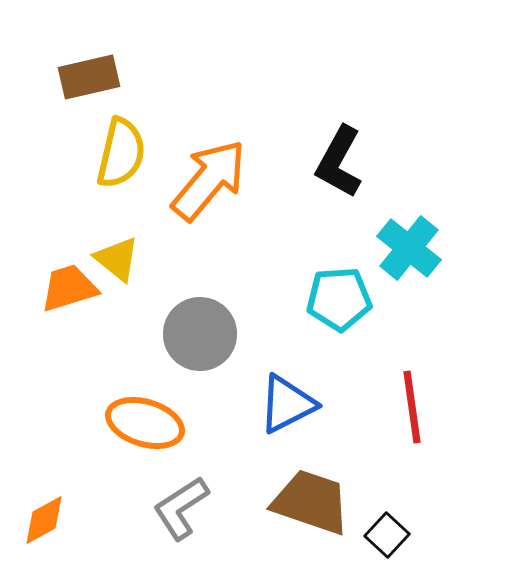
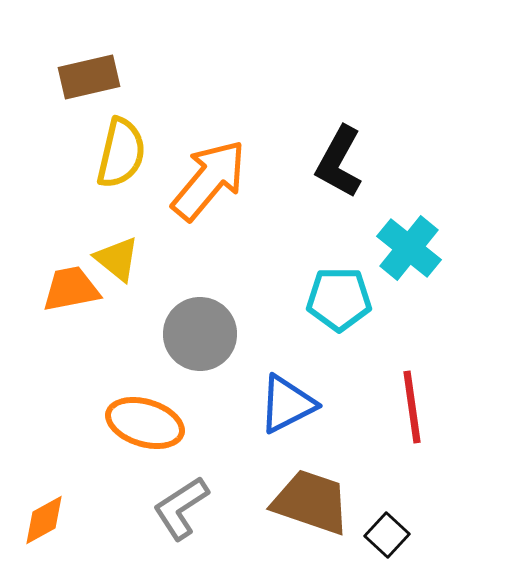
orange trapezoid: moved 2 px right, 1 px down; rotated 6 degrees clockwise
cyan pentagon: rotated 4 degrees clockwise
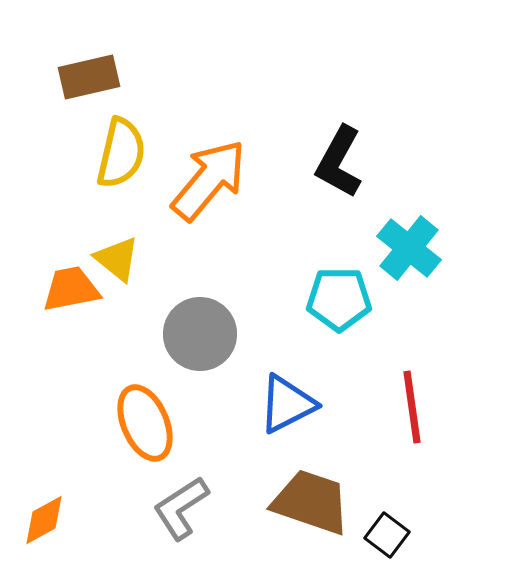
orange ellipse: rotated 50 degrees clockwise
black square: rotated 6 degrees counterclockwise
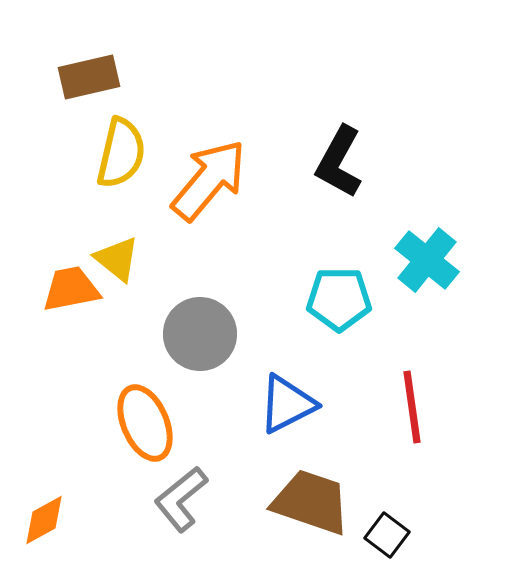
cyan cross: moved 18 px right, 12 px down
gray L-shape: moved 9 px up; rotated 6 degrees counterclockwise
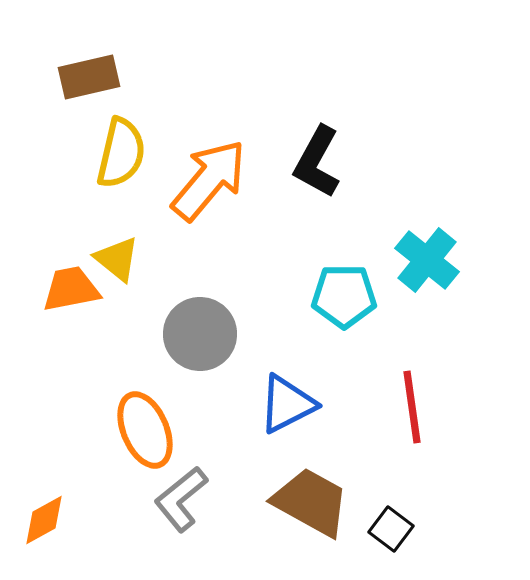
black L-shape: moved 22 px left
cyan pentagon: moved 5 px right, 3 px up
orange ellipse: moved 7 px down
brown trapezoid: rotated 10 degrees clockwise
black square: moved 4 px right, 6 px up
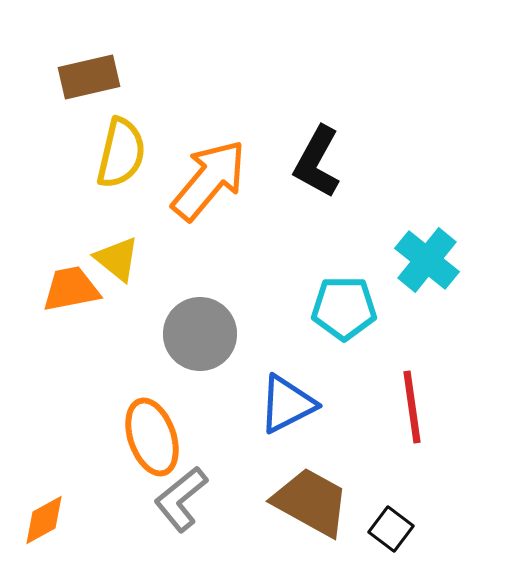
cyan pentagon: moved 12 px down
orange ellipse: moved 7 px right, 7 px down; rotated 4 degrees clockwise
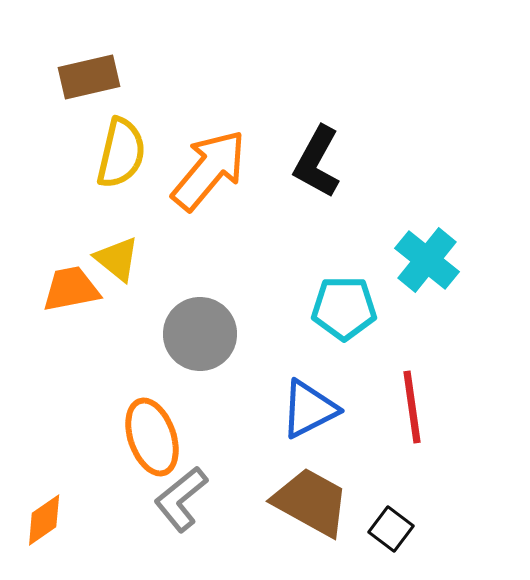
orange arrow: moved 10 px up
blue triangle: moved 22 px right, 5 px down
orange diamond: rotated 6 degrees counterclockwise
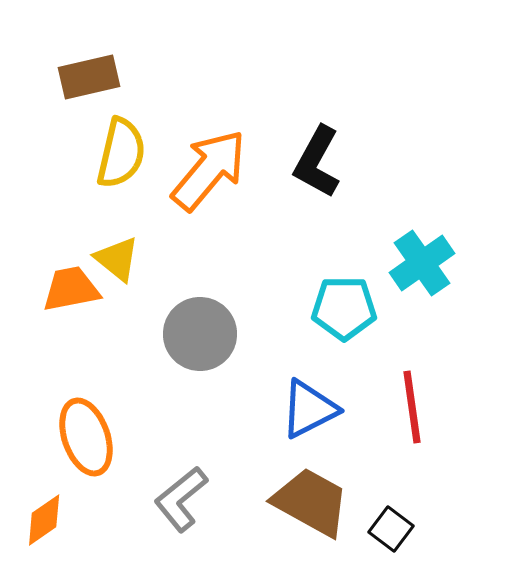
cyan cross: moved 5 px left, 3 px down; rotated 16 degrees clockwise
orange ellipse: moved 66 px left
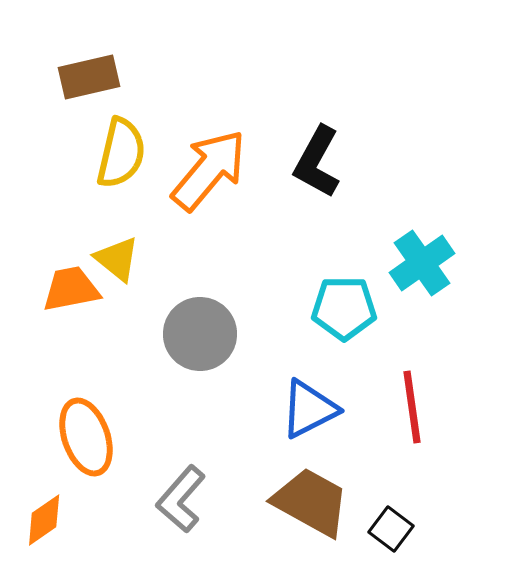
gray L-shape: rotated 10 degrees counterclockwise
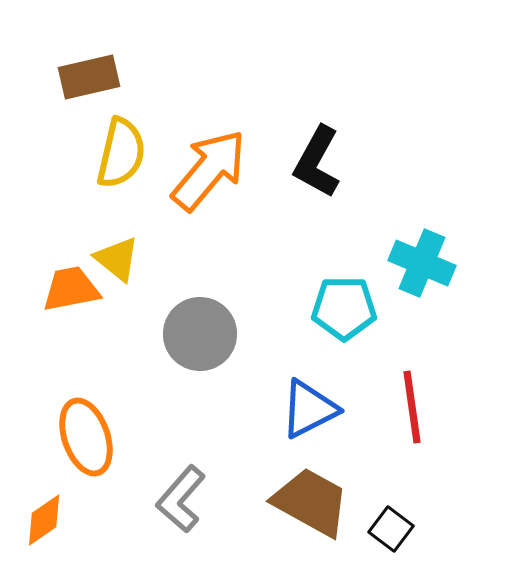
cyan cross: rotated 32 degrees counterclockwise
